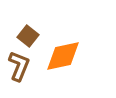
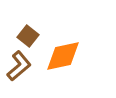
brown L-shape: rotated 28 degrees clockwise
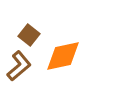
brown square: moved 1 px right, 1 px up
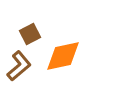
brown square: moved 1 px right, 1 px up; rotated 25 degrees clockwise
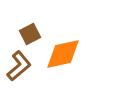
orange diamond: moved 2 px up
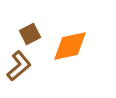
orange diamond: moved 7 px right, 8 px up
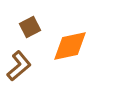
brown square: moved 7 px up
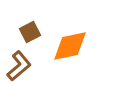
brown square: moved 5 px down
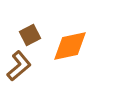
brown square: moved 3 px down
